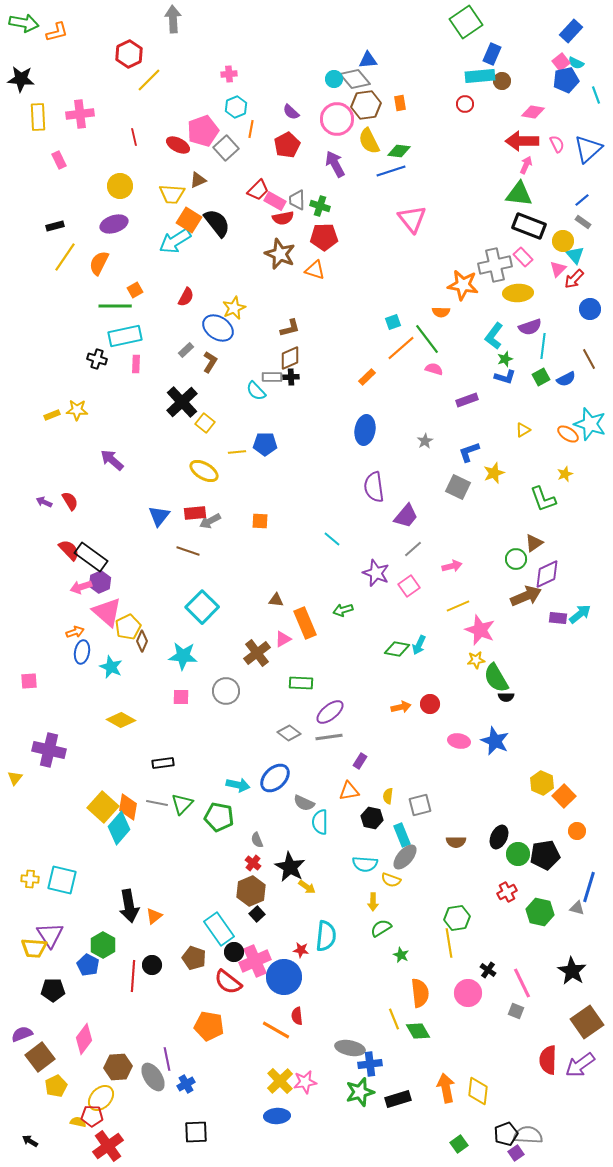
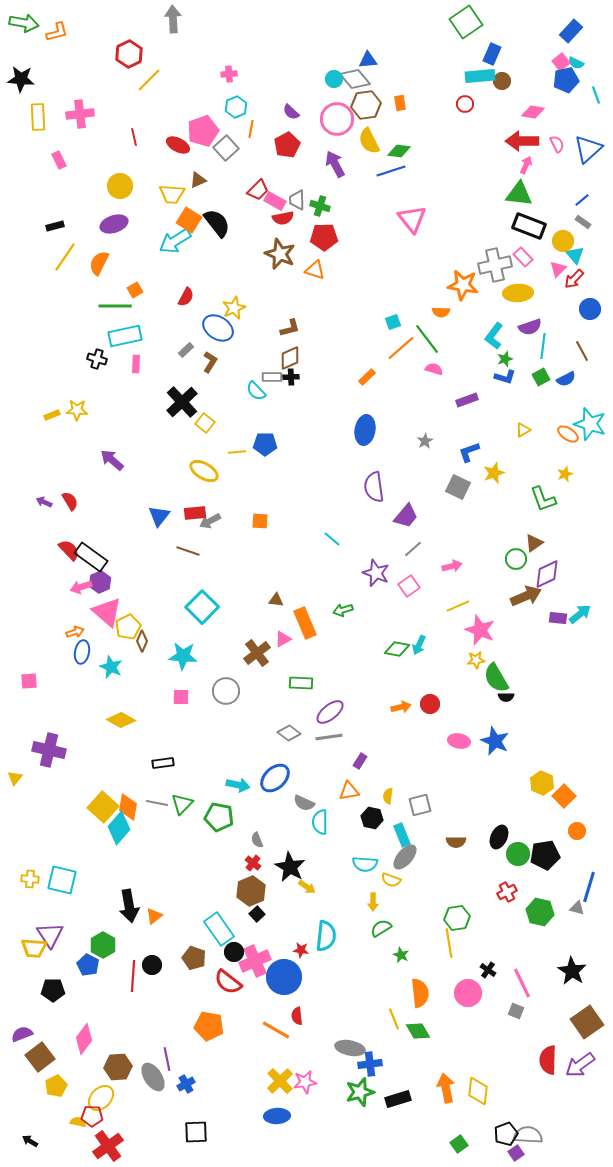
brown line at (589, 359): moved 7 px left, 8 px up
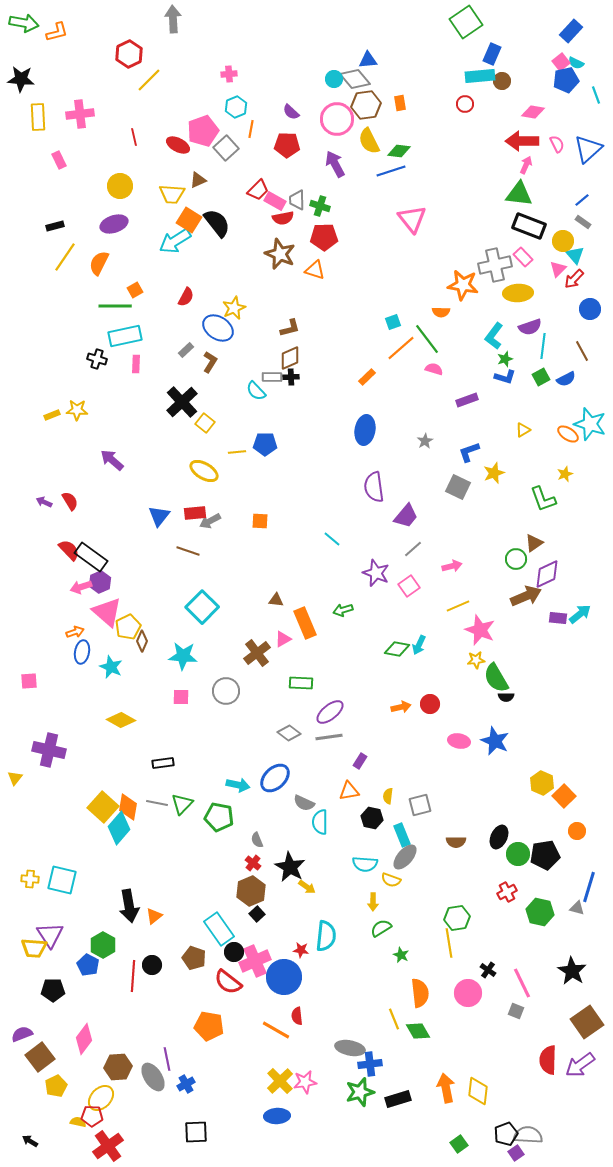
red pentagon at (287, 145): rotated 30 degrees clockwise
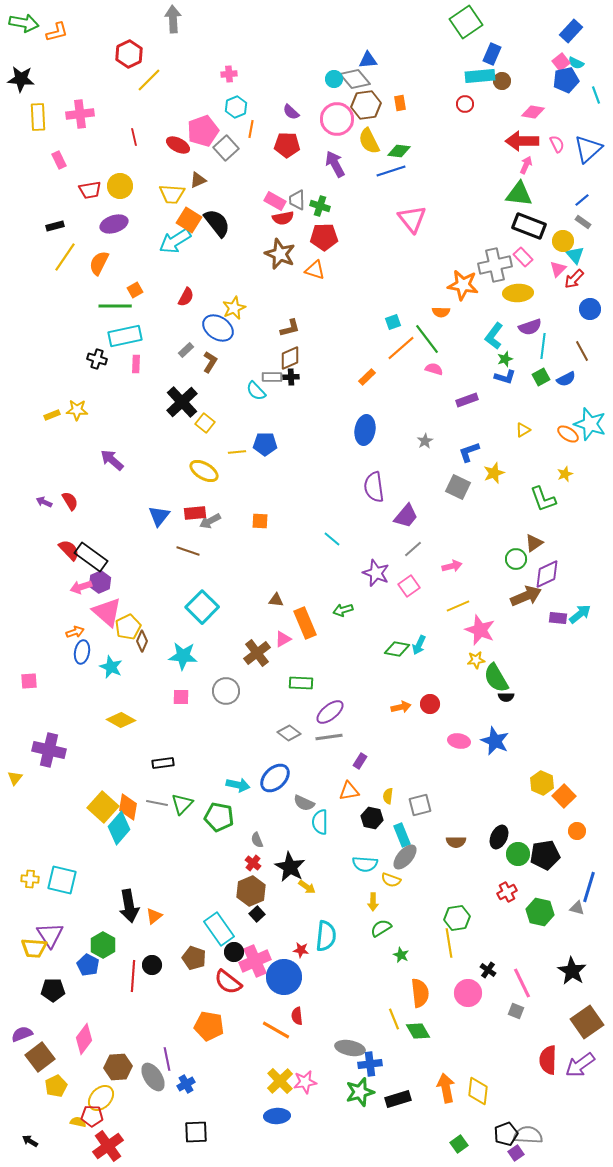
red trapezoid at (258, 190): moved 168 px left; rotated 35 degrees clockwise
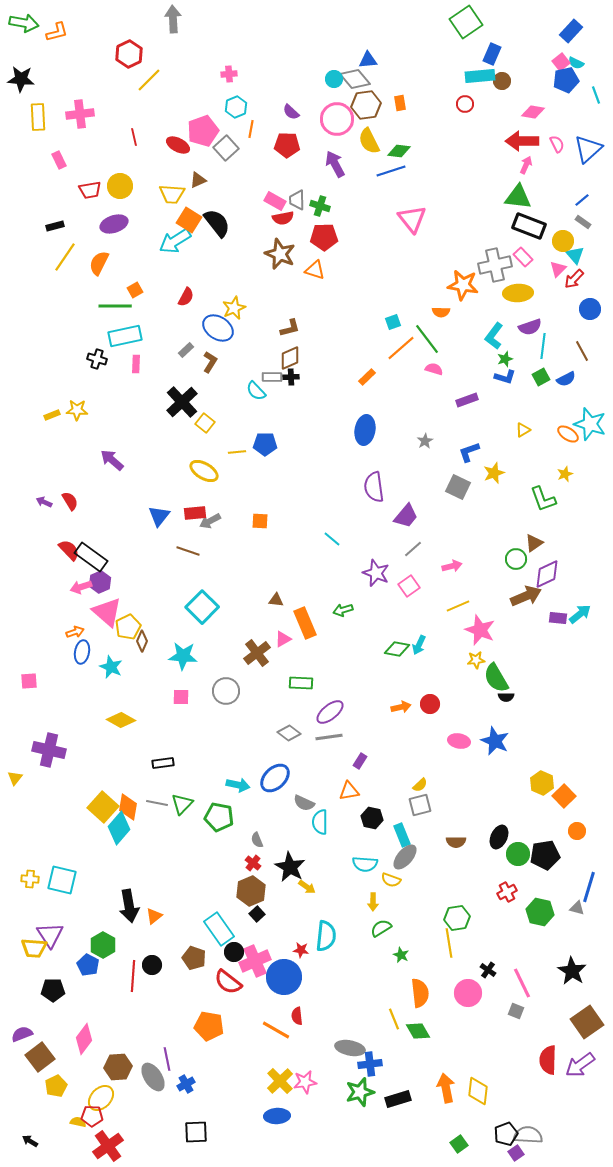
green triangle at (519, 194): moved 1 px left, 3 px down
yellow semicircle at (388, 796): moved 32 px right, 11 px up; rotated 140 degrees counterclockwise
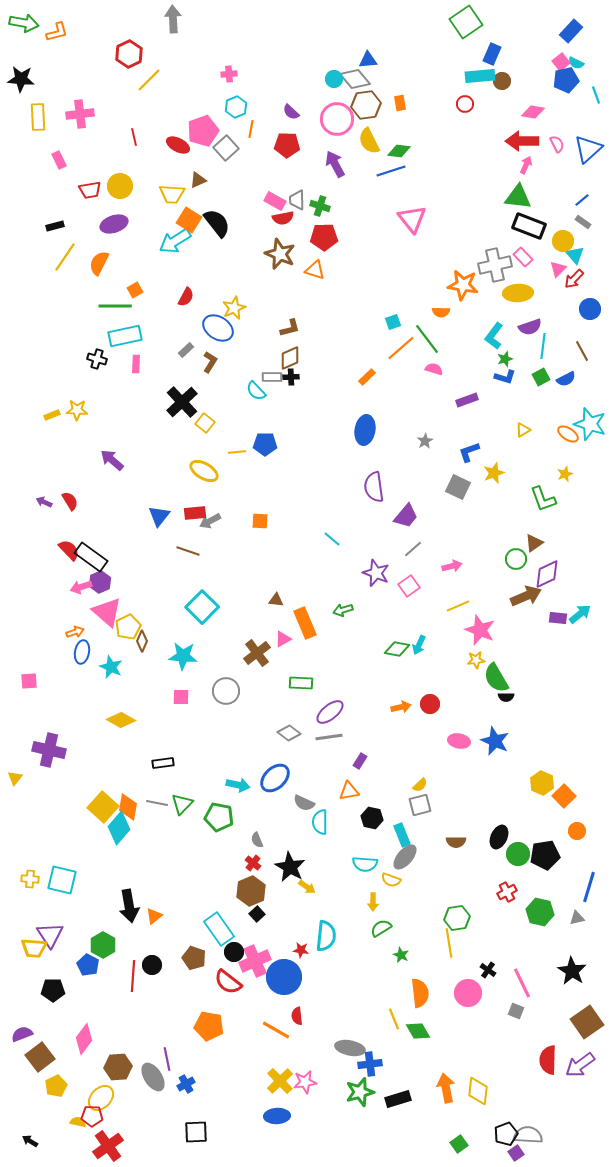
gray triangle at (577, 908): moved 10 px down; rotated 28 degrees counterclockwise
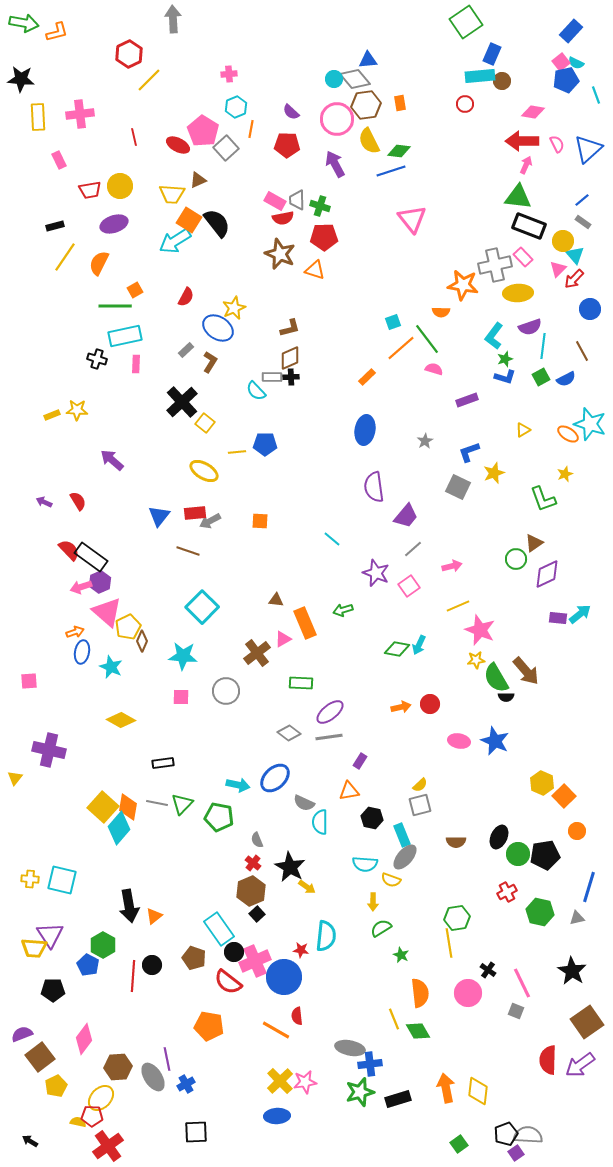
pink pentagon at (203, 131): rotated 20 degrees counterclockwise
red semicircle at (70, 501): moved 8 px right
brown arrow at (526, 596): moved 75 px down; rotated 72 degrees clockwise
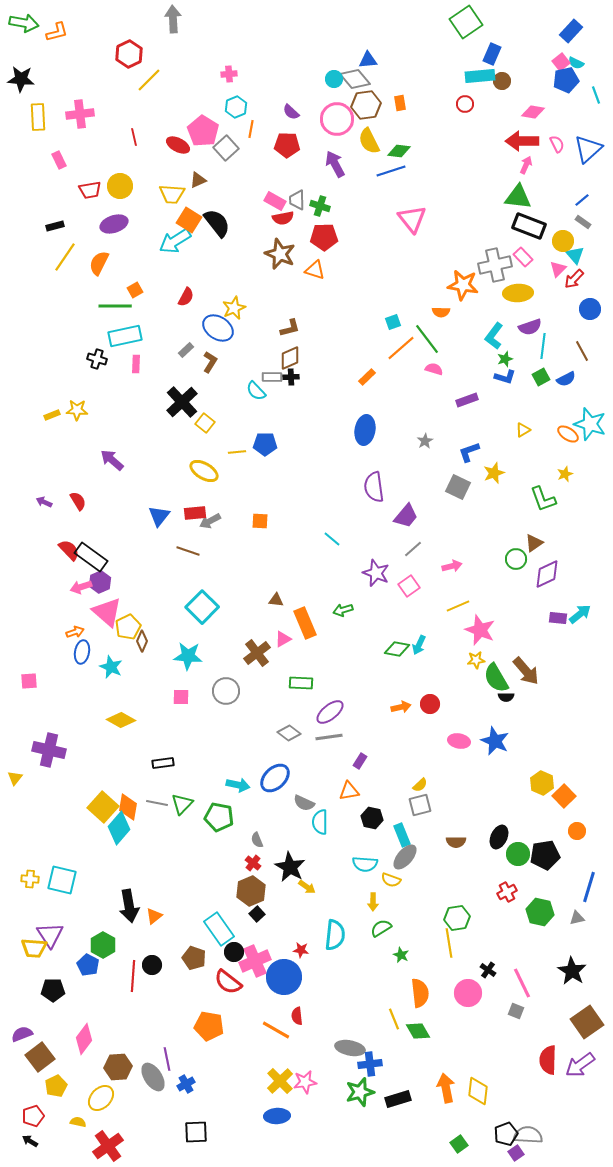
cyan star at (183, 656): moved 5 px right
cyan semicircle at (326, 936): moved 9 px right, 1 px up
red pentagon at (92, 1116): moved 59 px left; rotated 20 degrees counterclockwise
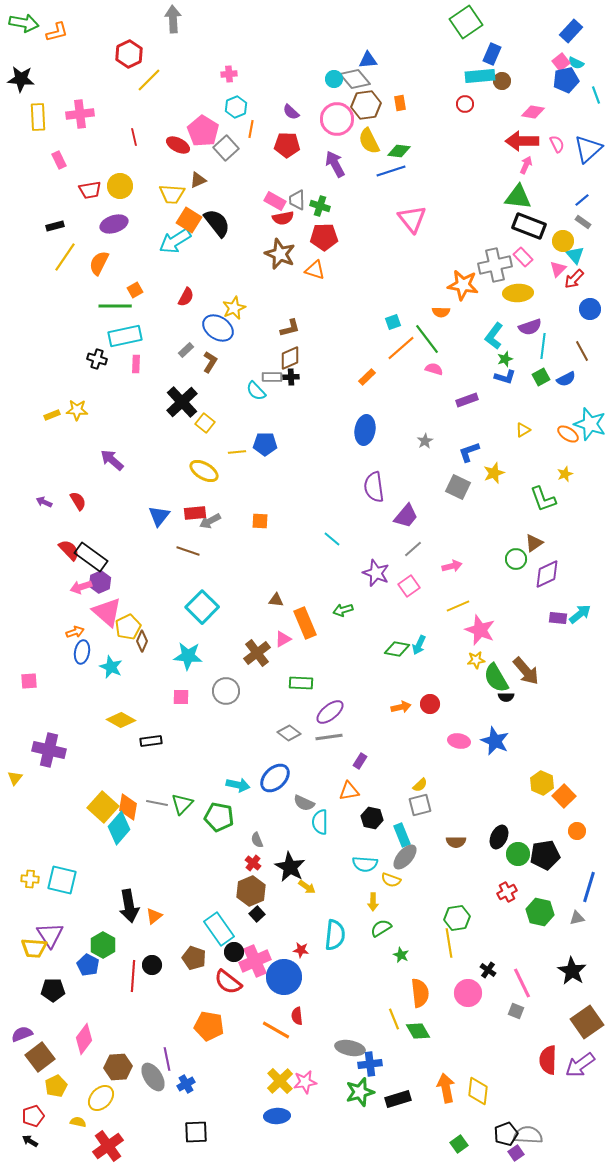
black rectangle at (163, 763): moved 12 px left, 22 px up
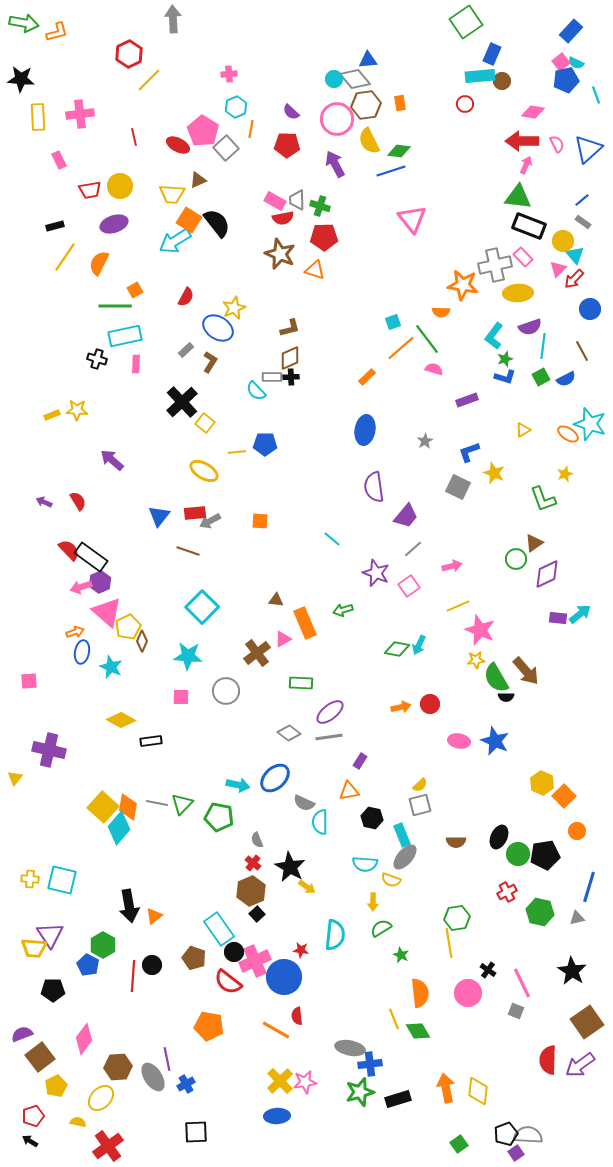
yellow star at (494, 473): rotated 30 degrees counterclockwise
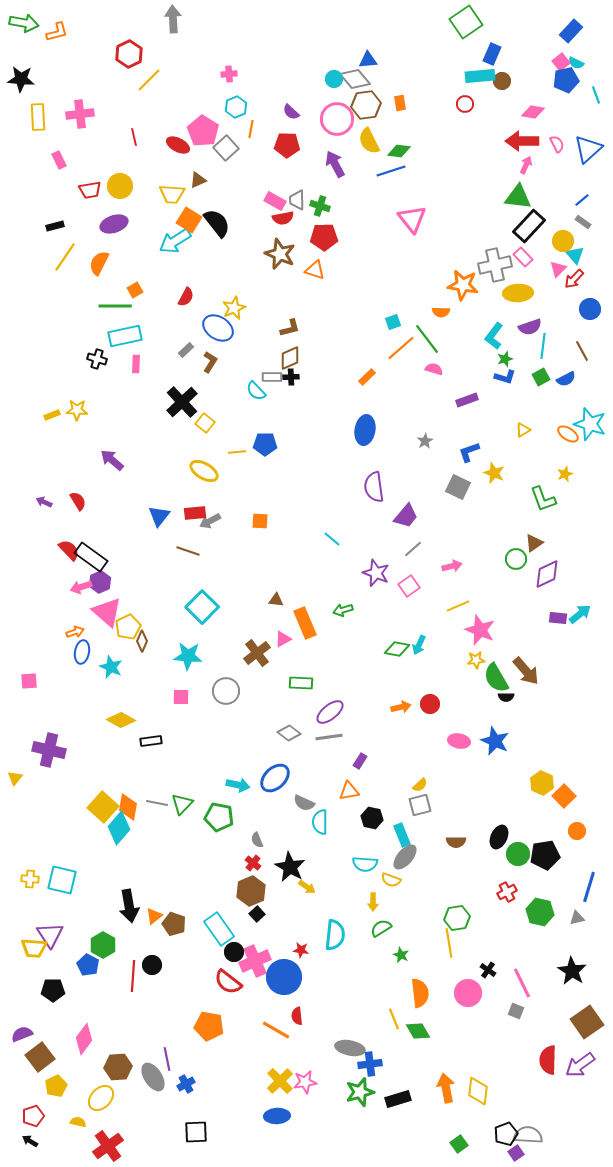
black rectangle at (529, 226): rotated 68 degrees counterclockwise
brown pentagon at (194, 958): moved 20 px left, 34 px up
